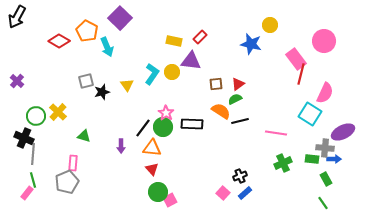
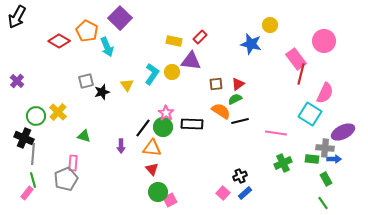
gray pentagon at (67, 182): moved 1 px left, 3 px up
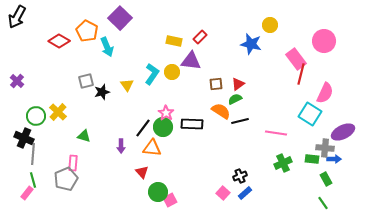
red triangle at (152, 169): moved 10 px left, 3 px down
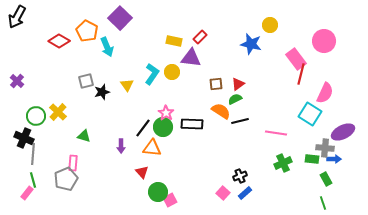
purple triangle at (191, 61): moved 3 px up
green line at (323, 203): rotated 16 degrees clockwise
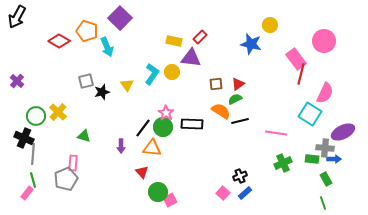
orange pentagon at (87, 31): rotated 10 degrees counterclockwise
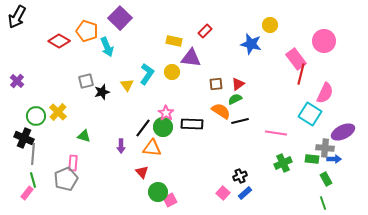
red rectangle at (200, 37): moved 5 px right, 6 px up
cyan L-shape at (152, 74): moved 5 px left
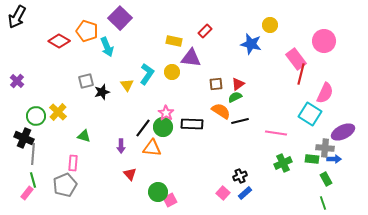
green semicircle at (235, 99): moved 2 px up
red triangle at (142, 172): moved 12 px left, 2 px down
gray pentagon at (66, 179): moved 1 px left, 6 px down
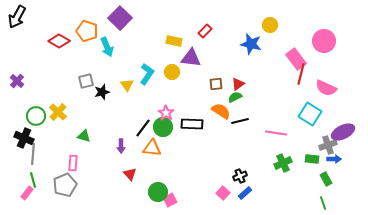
pink semicircle at (325, 93): moved 1 px right, 5 px up; rotated 90 degrees clockwise
gray cross at (325, 148): moved 3 px right, 3 px up; rotated 24 degrees counterclockwise
